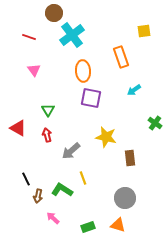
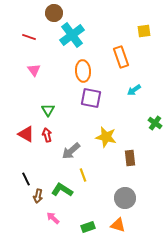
red triangle: moved 8 px right, 6 px down
yellow line: moved 3 px up
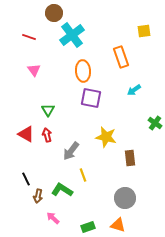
gray arrow: rotated 12 degrees counterclockwise
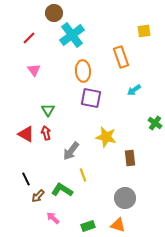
red line: moved 1 px down; rotated 64 degrees counterclockwise
red arrow: moved 1 px left, 2 px up
brown arrow: rotated 32 degrees clockwise
green rectangle: moved 1 px up
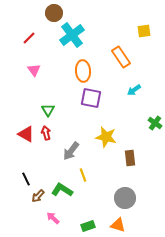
orange rectangle: rotated 15 degrees counterclockwise
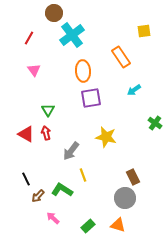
red line: rotated 16 degrees counterclockwise
purple square: rotated 20 degrees counterclockwise
brown rectangle: moved 3 px right, 19 px down; rotated 21 degrees counterclockwise
green rectangle: rotated 24 degrees counterclockwise
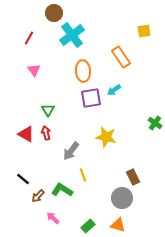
cyan arrow: moved 20 px left
black line: moved 3 px left; rotated 24 degrees counterclockwise
gray circle: moved 3 px left
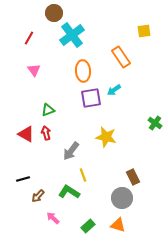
green triangle: rotated 40 degrees clockwise
black line: rotated 56 degrees counterclockwise
green L-shape: moved 7 px right, 2 px down
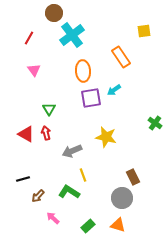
green triangle: moved 1 px right, 1 px up; rotated 40 degrees counterclockwise
gray arrow: moved 1 px right; rotated 30 degrees clockwise
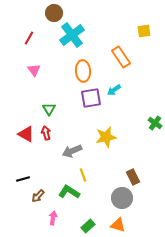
yellow star: rotated 25 degrees counterclockwise
pink arrow: rotated 56 degrees clockwise
